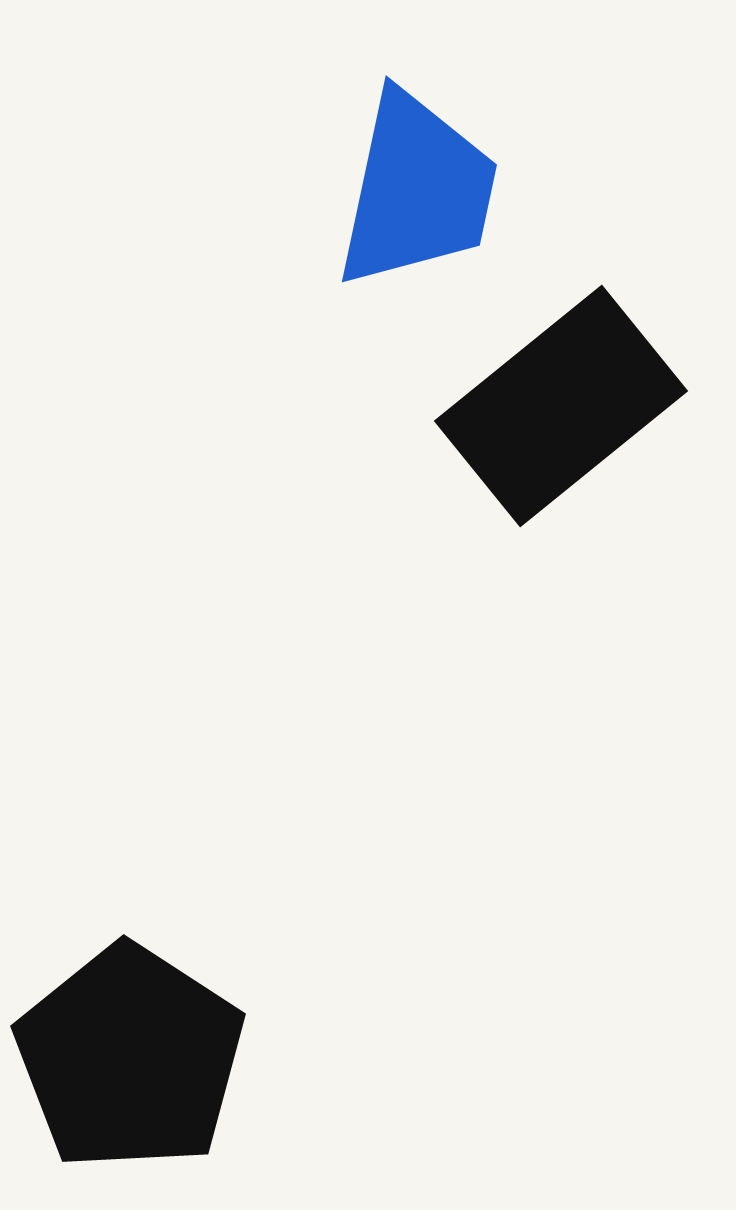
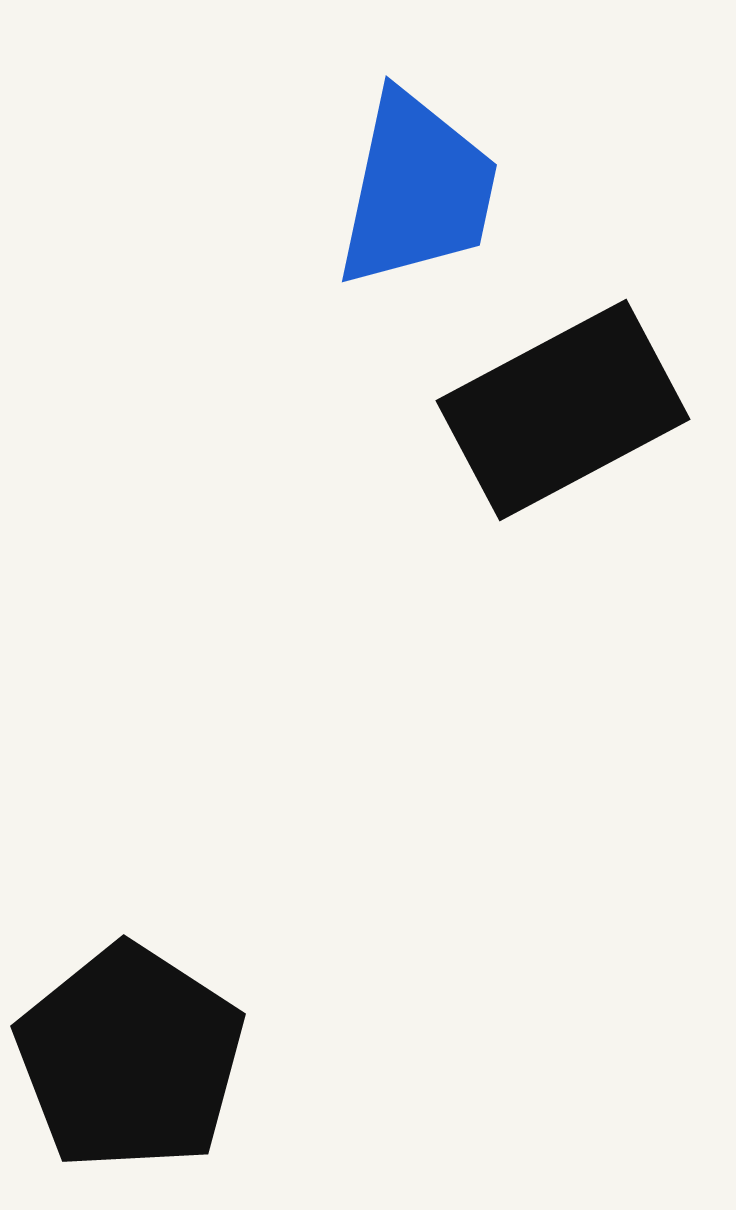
black rectangle: moved 2 px right, 4 px down; rotated 11 degrees clockwise
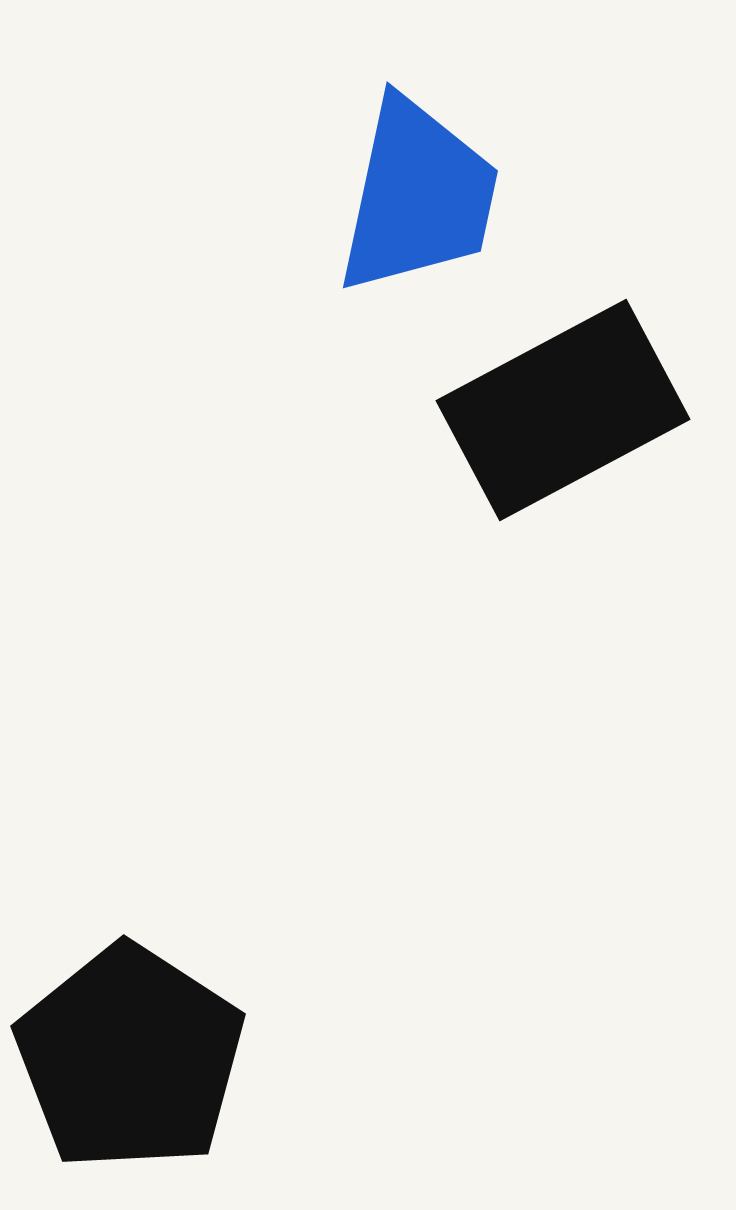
blue trapezoid: moved 1 px right, 6 px down
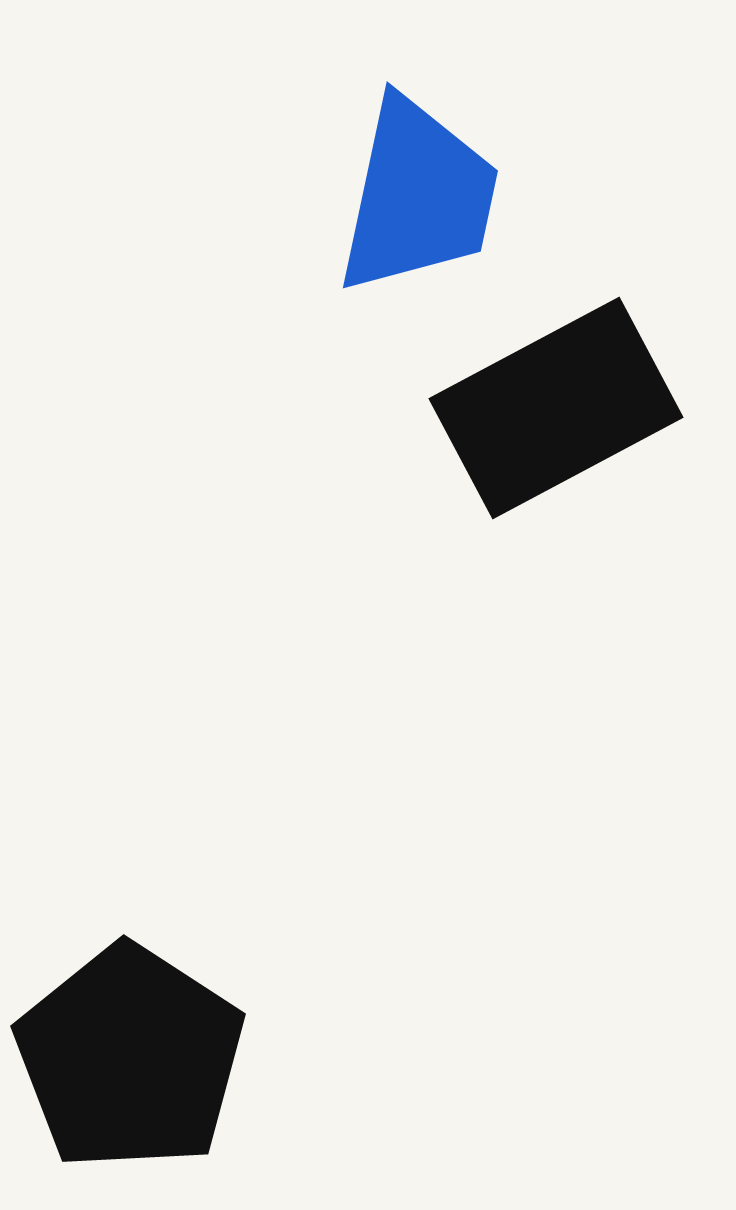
black rectangle: moved 7 px left, 2 px up
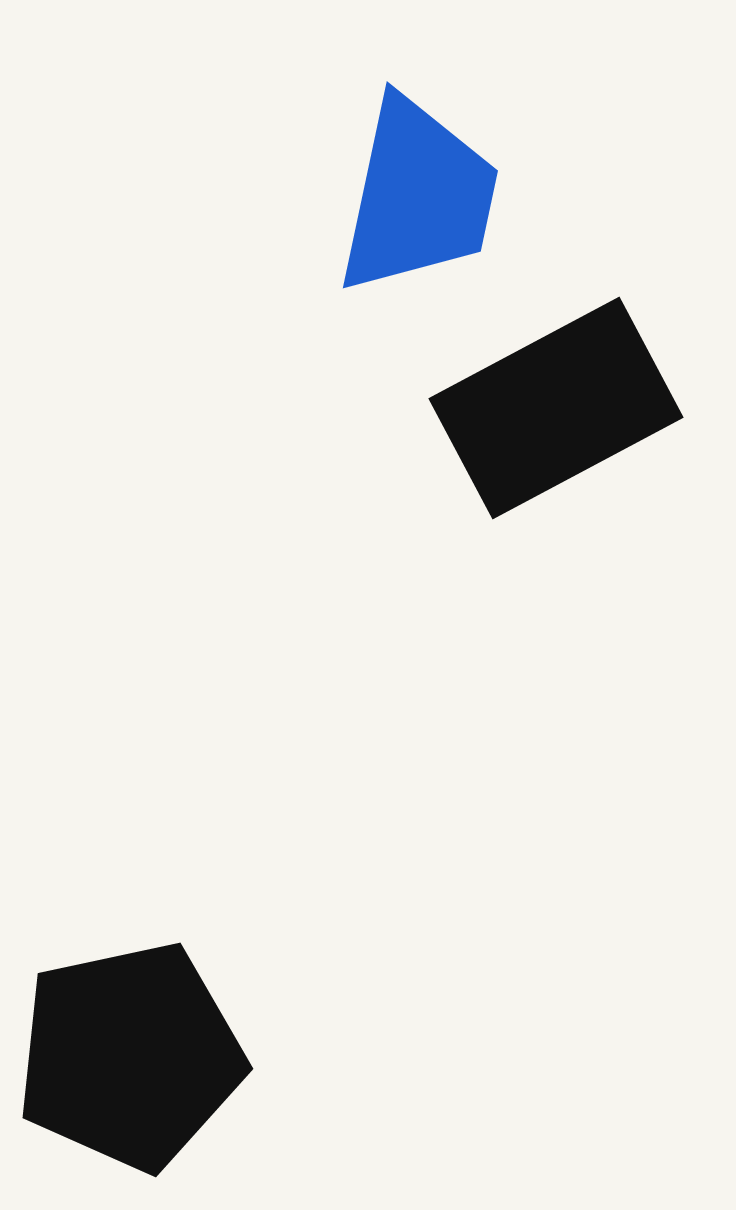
black pentagon: moved 2 px up; rotated 27 degrees clockwise
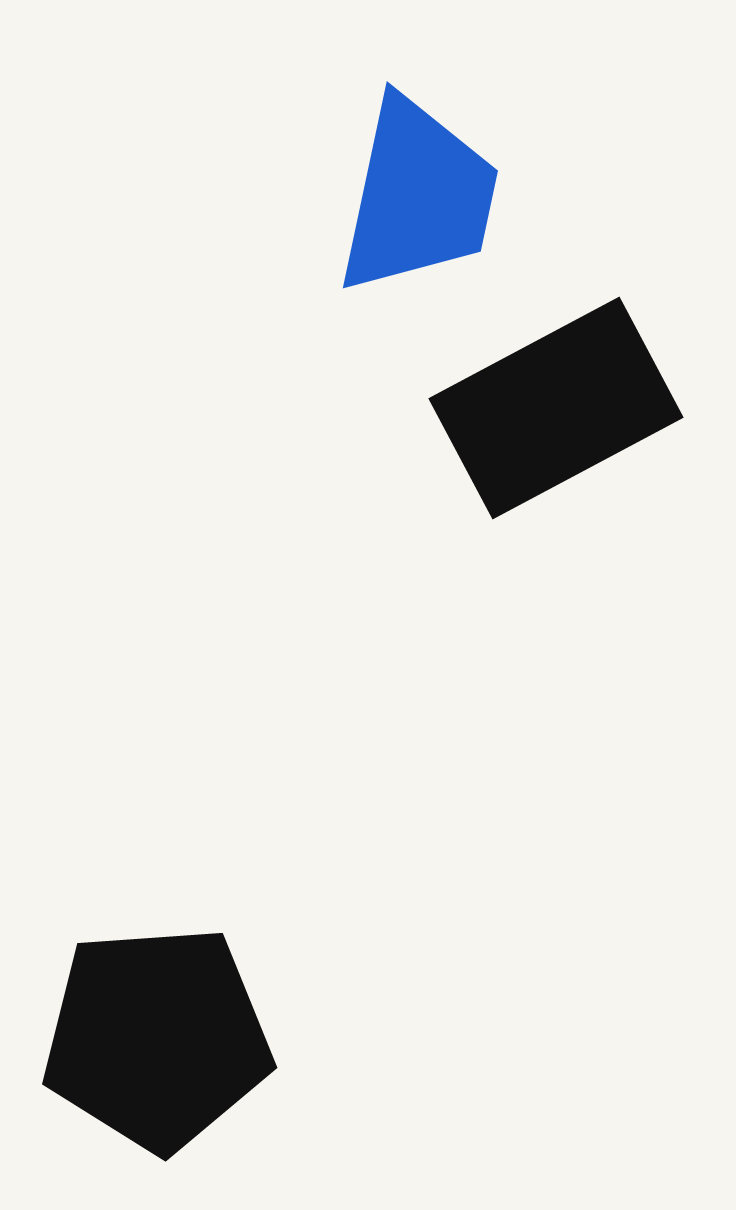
black pentagon: moved 27 px right, 18 px up; rotated 8 degrees clockwise
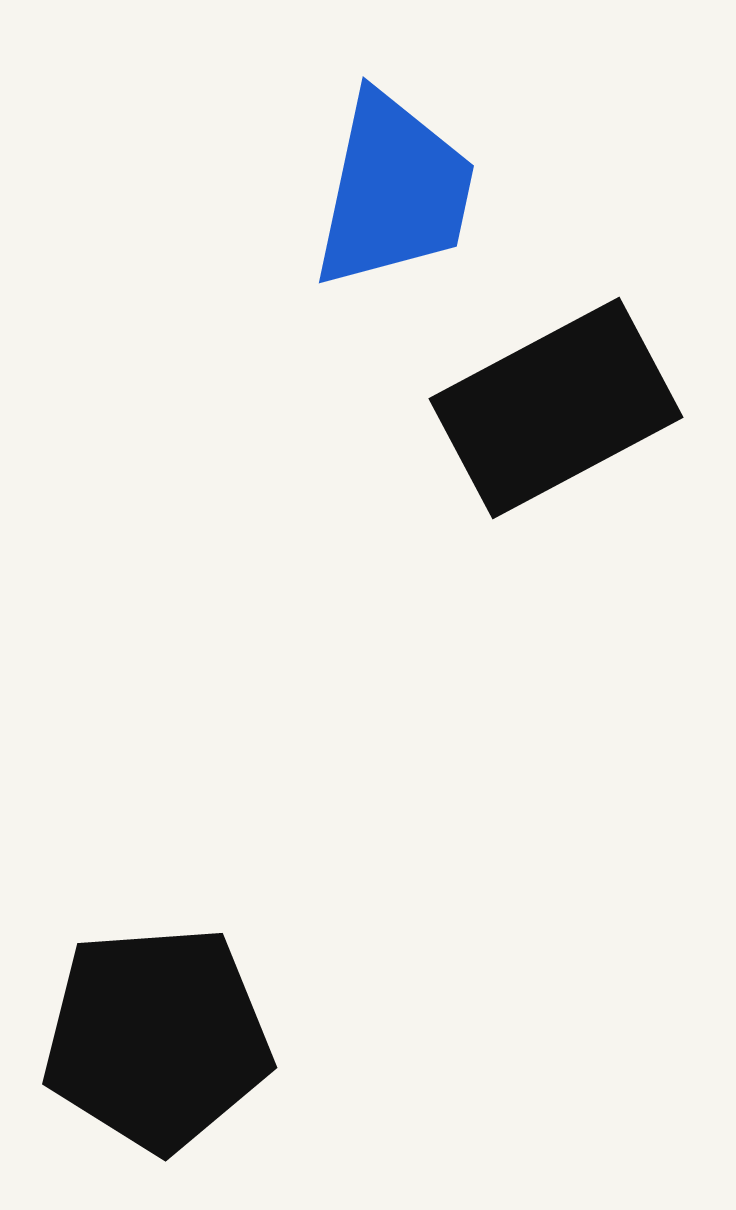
blue trapezoid: moved 24 px left, 5 px up
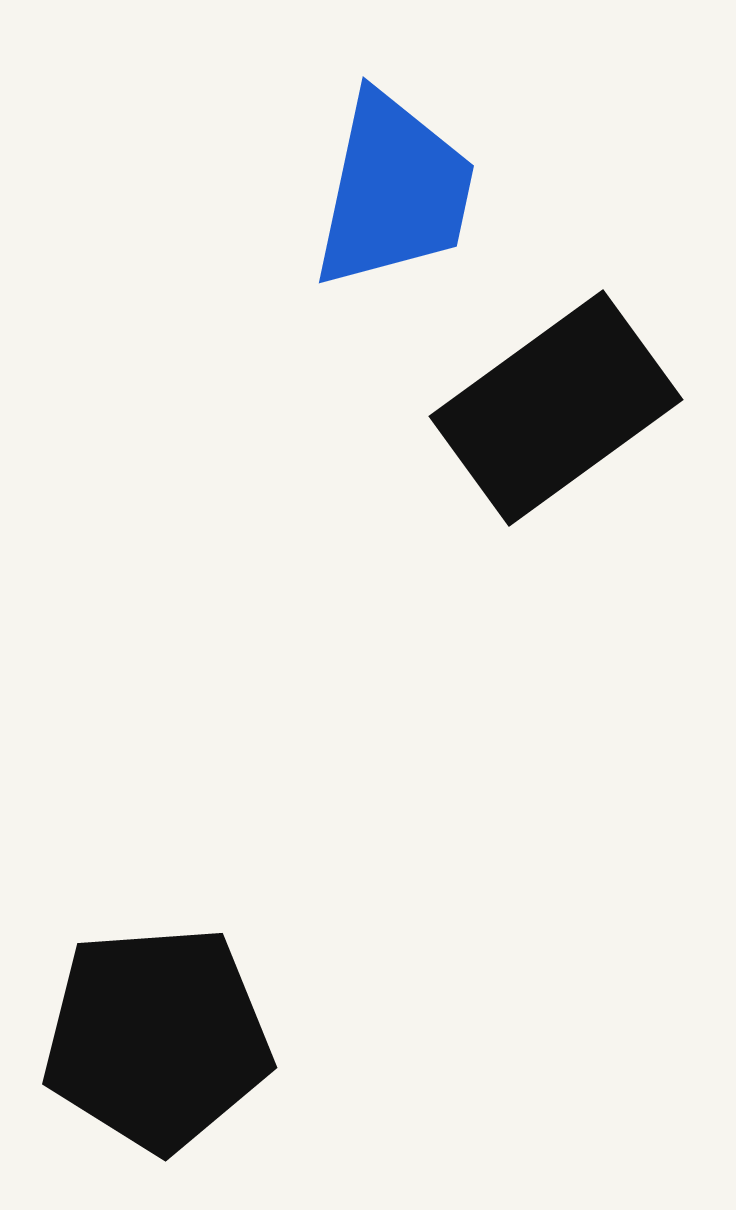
black rectangle: rotated 8 degrees counterclockwise
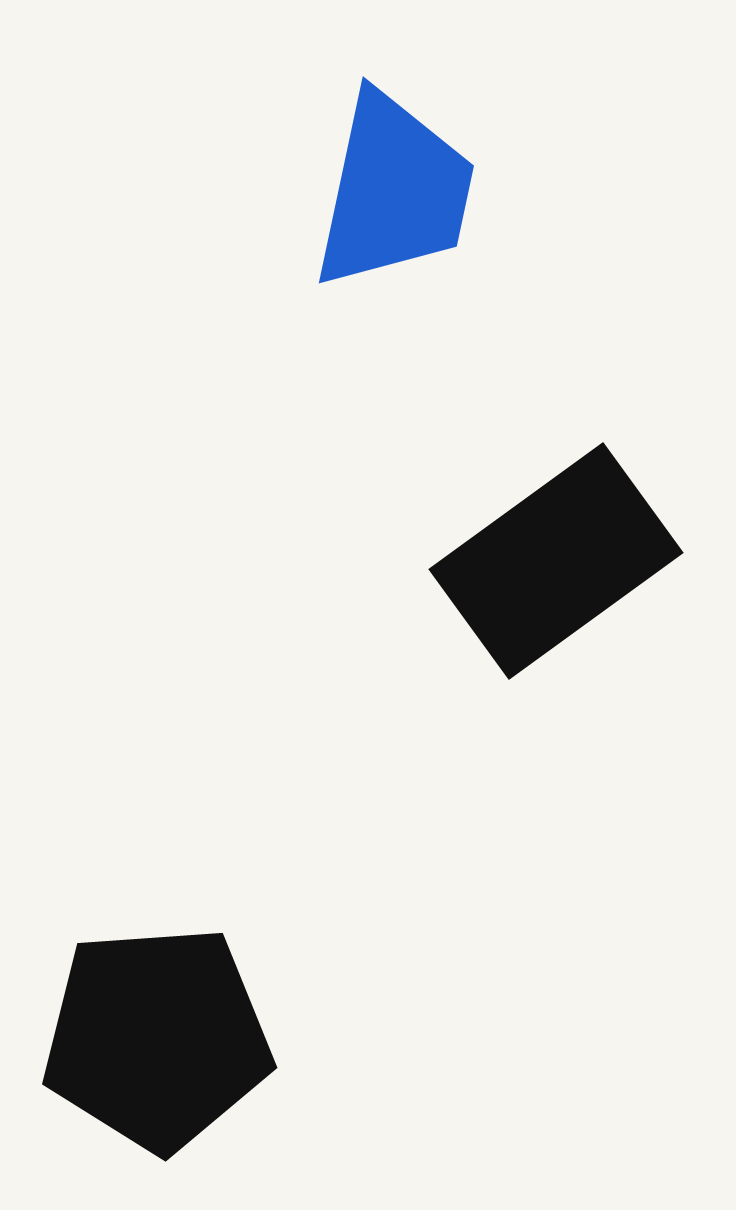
black rectangle: moved 153 px down
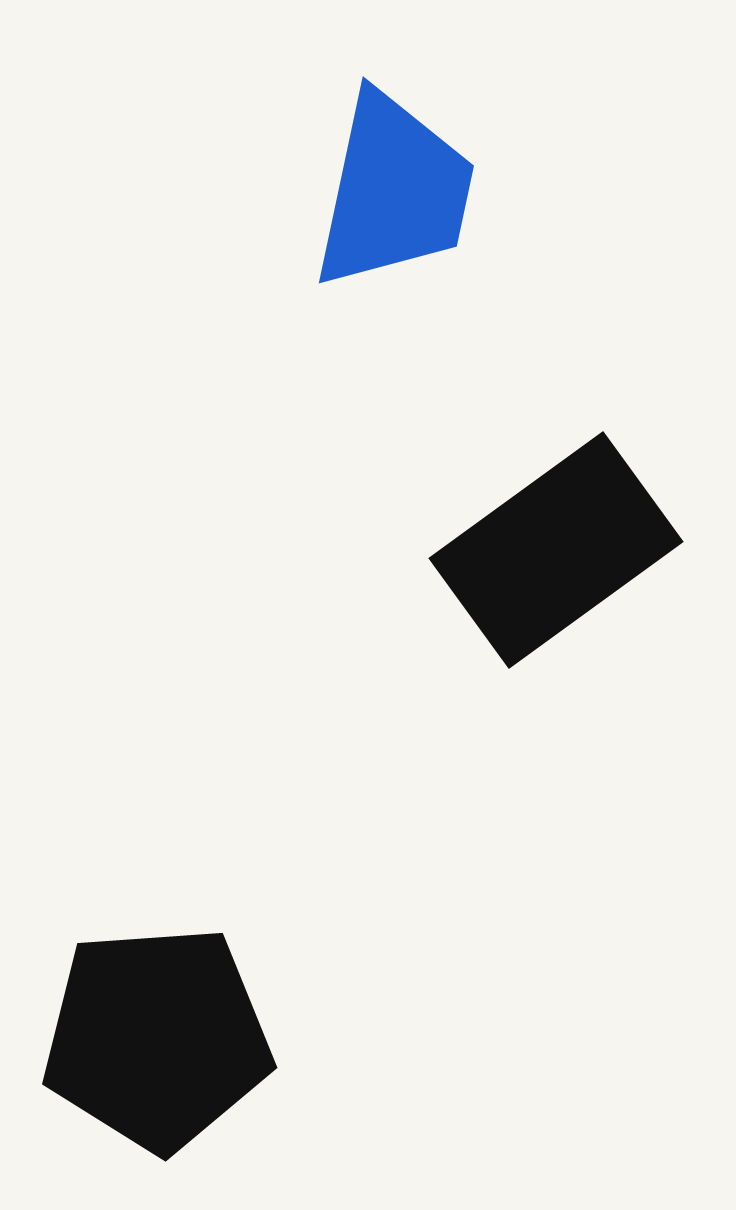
black rectangle: moved 11 px up
